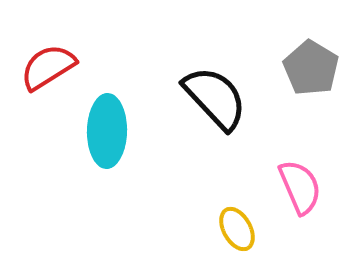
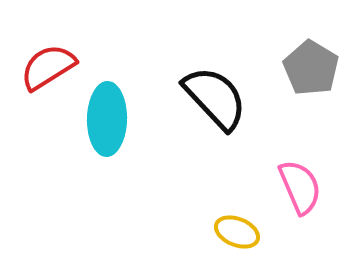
cyan ellipse: moved 12 px up
yellow ellipse: moved 3 px down; rotated 39 degrees counterclockwise
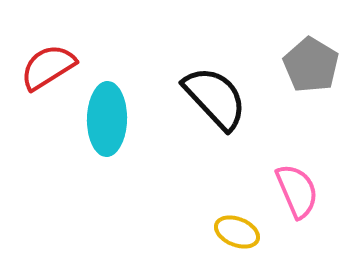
gray pentagon: moved 3 px up
pink semicircle: moved 3 px left, 4 px down
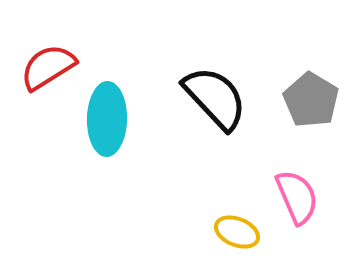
gray pentagon: moved 35 px down
pink semicircle: moved 6 px down
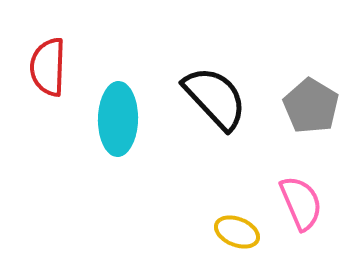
red semicircle: rotated 56 degrees counterclockwise
gray pentagon: moved 6 px down
cyan ellipse: moved 11 px right
pink semicircle: moved 4 px right, 6 px down
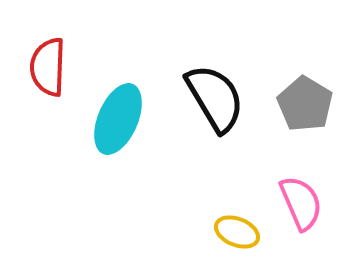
black semicircle: rotated 12 degrees clockwise
gray pentagon: moved 6 px left, 2 px up
cyan ellipse: rotated 22 degrees clockwise
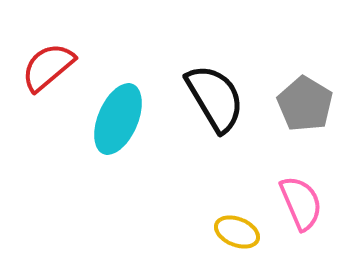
red semicircle: rotated 48 degrees clockwise
